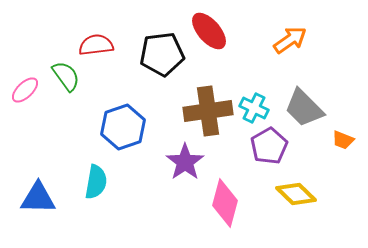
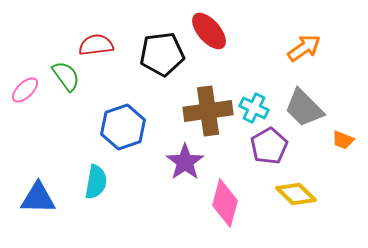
orange arrow: moved 14 px right, 8 px down
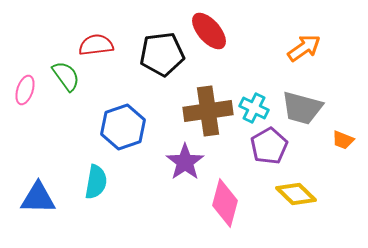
pink ellipse: rotated 28 degrees counterclockwise
gray trapezoid: moved 2 px left; rotated 30 degrees counterclockwise
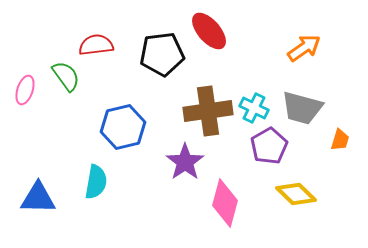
blue hexagon: rotated 6 degrees clockwise
orange trapezoid: moved 3 px left; rotated 95 degrees counterclockwise
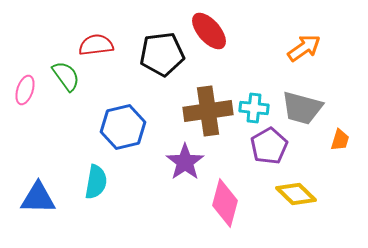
cyan cross: rotated 20 degrees counterclockwise
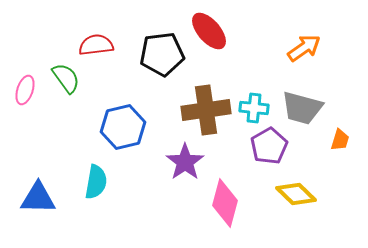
green semicircle: moved 2 px down
brown cross: moved 2 px left, 1 px up
